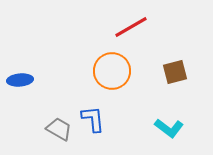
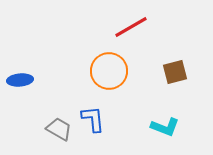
orange circle: moved 3 px left
cyan L-shape: moved 4 px left, 1 px up; rotated 16 degrees counterclockwise
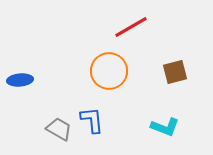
blue L-shape: moved 1 px left, 1 px down
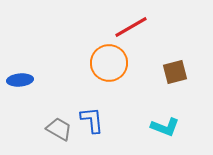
orange circle: moved 8 px up
